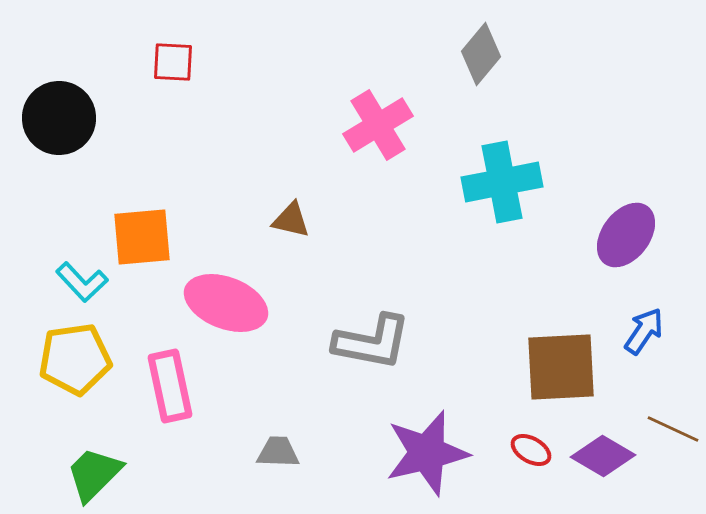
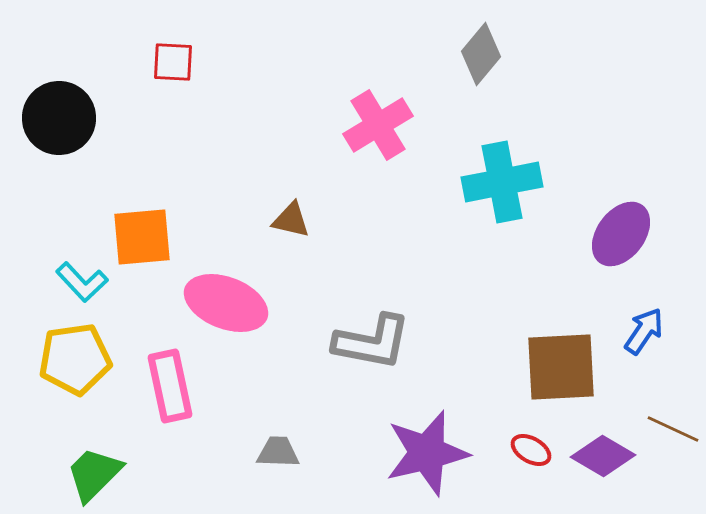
purple ellipse: moved 5 px left, 1 px up
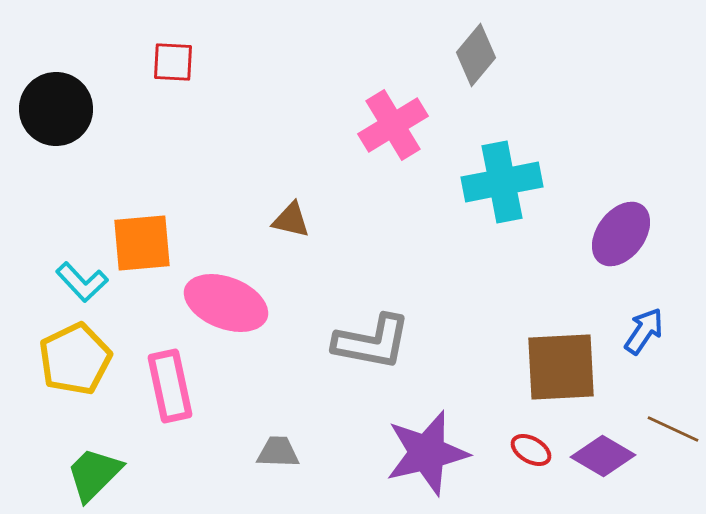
gray diamond: moved 5 px left, 1 px down
black circle: moved 3 px left, 9 px up
pink cross: moved 15 px right
orange square: moved 6 px down
yellow pentagon: rotated 18 degrees counterclockwise
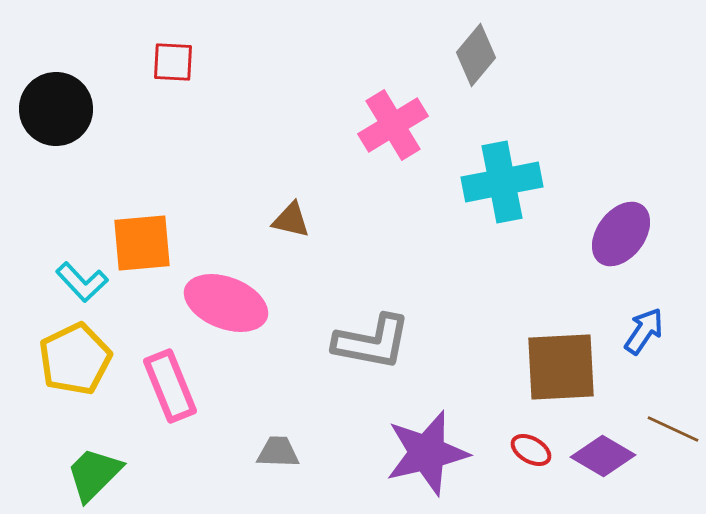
pink rectangle: rotated 10 degrees counterclockwise
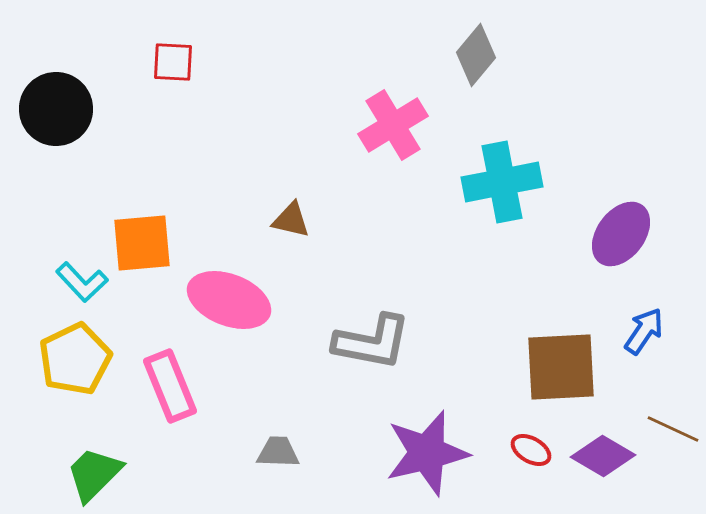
pink ellipse: moved 3 px right, 3 px up
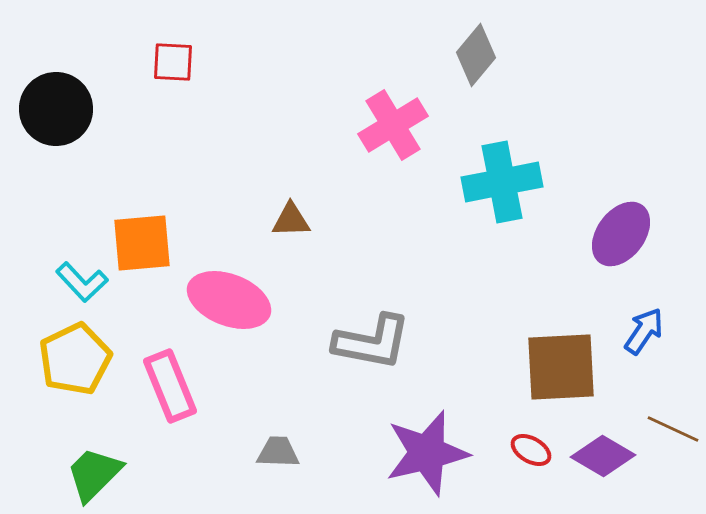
brown triangle: rotated 15 degrees counterclockwise
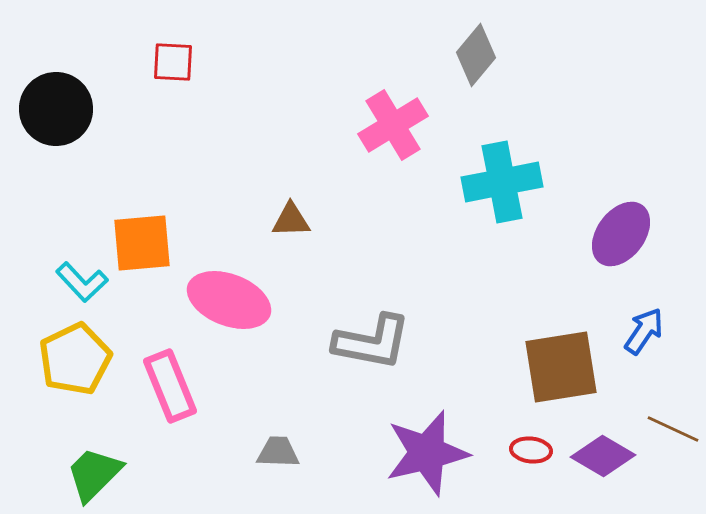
brown square: rotated 6 degrees counterclockwise
red ellipse: rotated 24 degrees counterclockwise
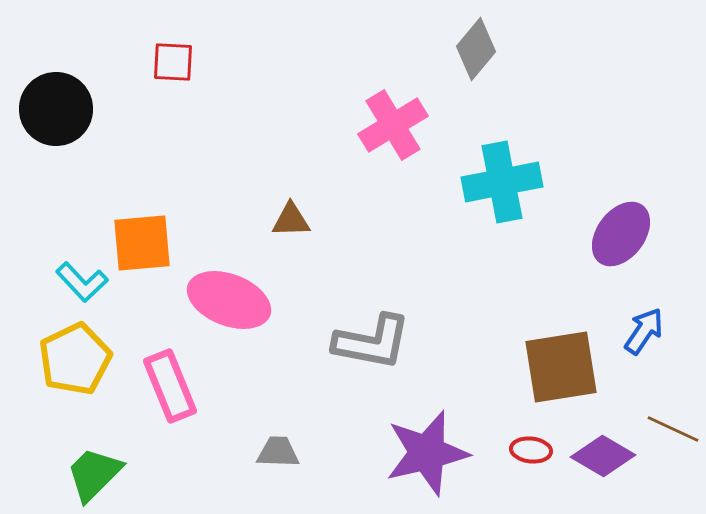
gray diamond: moved 6 px up
